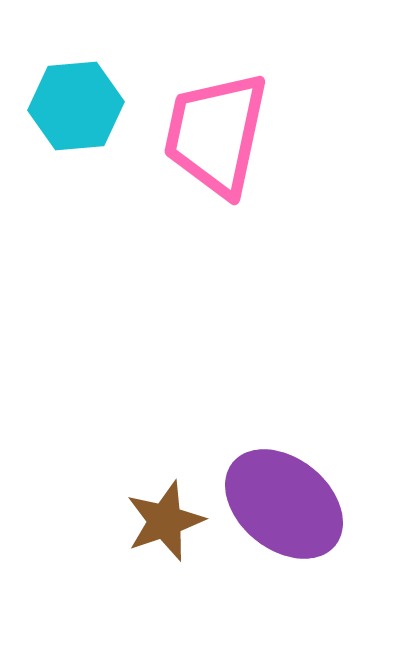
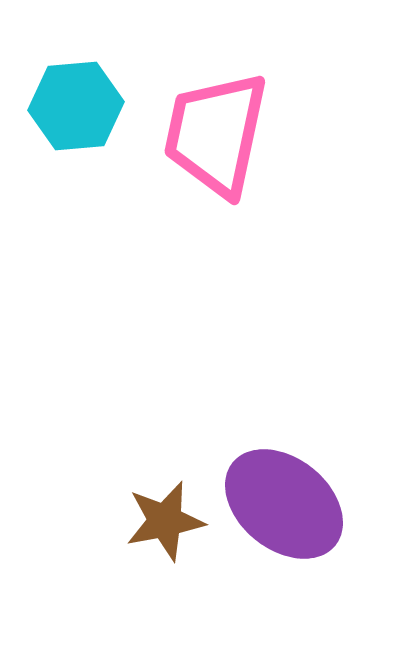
brown star: rotated 8 degrees clockwise
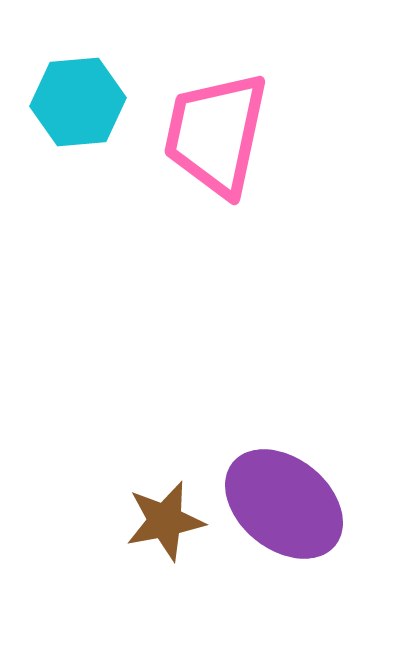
cyan hexagon: moved 2 px right, 4 px up
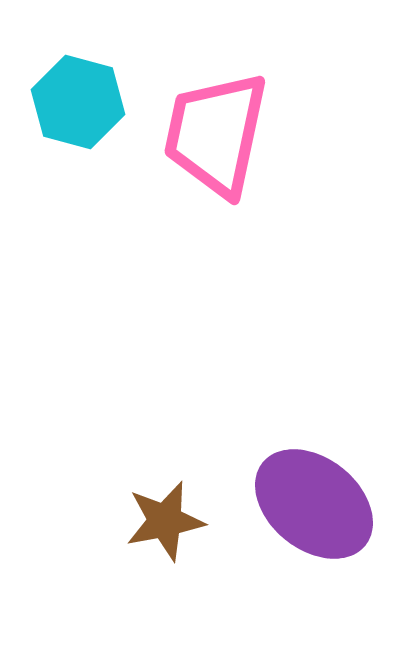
cyan hexagon: rotated 20 degrees clockwise
purple ellipse: moved 30 px right
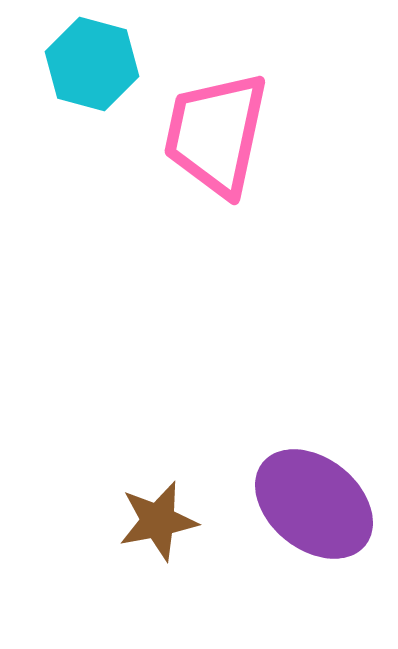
cyan hexagon: moved 14 px right, 38 px up
brown star: moved 7 px left
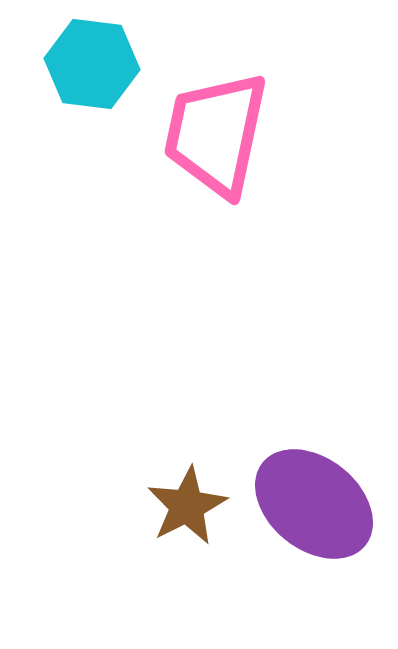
cyan hexagon: rotated 8 degrees counterclockwise
brown star: moved 29 px right, 15 px up; rotated 16 degrees counterclockwise
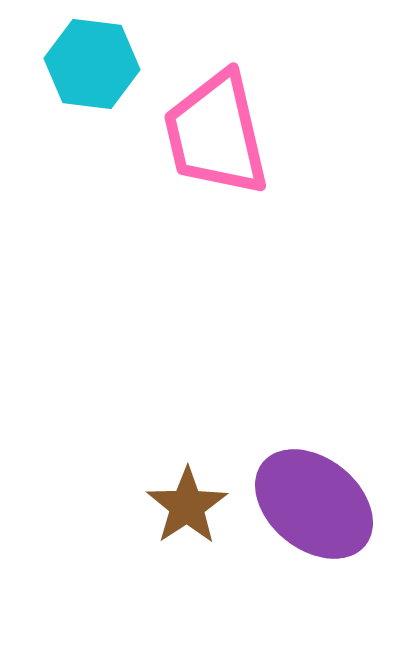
pink trapezoid: rotated 25 degrees counterclockwise
brown star: rotated 6 degrees counterclockwise
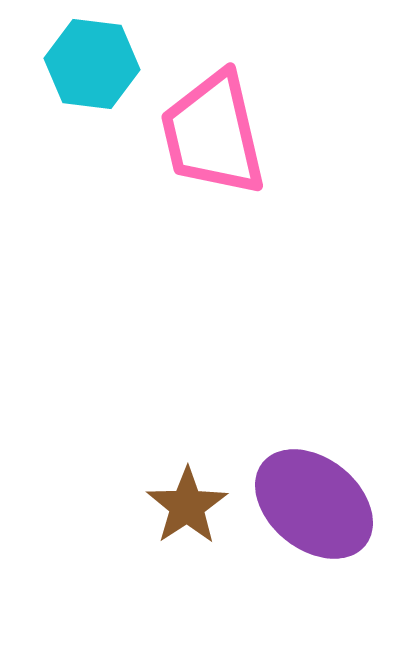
pink trapezoid: moved 3 px left
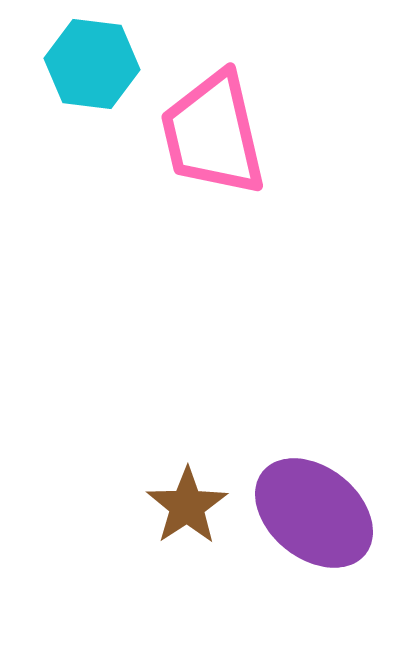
purple ellipse: moved 9 px down
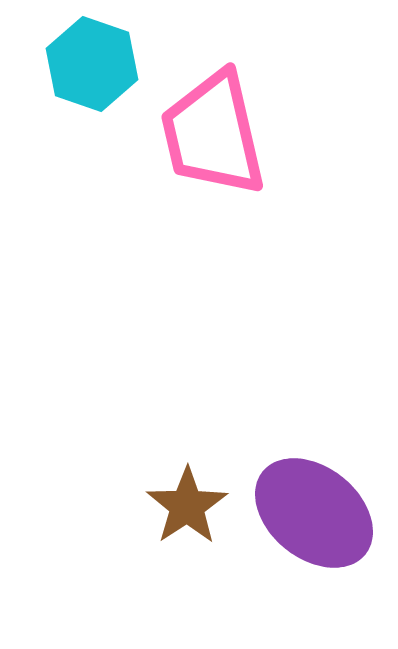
cyan hexagon: rotated 12 degrees clockwise
